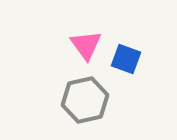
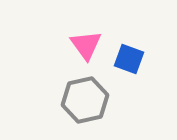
blue square: moved 3 px right
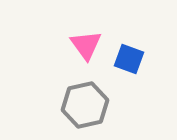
gray hexagon: moved 5 px down
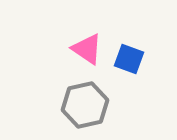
pink triangle: moved 1 px right, 4 px down; rotated 20 degrees counterclockwise
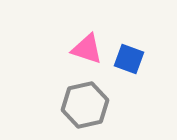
pink triangle: rotated 16 degrees counterclockwise
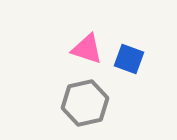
gray hexagon: moved 2 px up
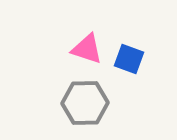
gray hexagon: rotated 12 degrees clockwise
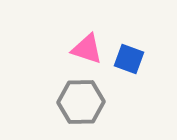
gray hexagon: moved 4 px left, 1 px up
